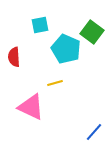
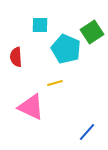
cyan square: rotated 12 degrees clockwise
green square: rotated 20 degrees clockwise
red semicircle: moved 2 px right
blue line: moved 7 px left
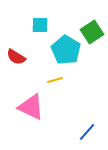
cyan pentagon: moved 1 px down; rotated 8 degrees clockwise
red semicircle: rotated 54 degrees counterclockwise
yellow line: moved 3 px up
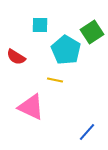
yellow line: rotated 28 degrees clockwise
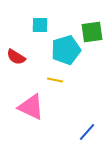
green square: rotated 25 degrees clockwise
cyan pentagon: rotated 24 degrees clockwise
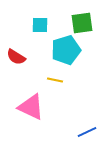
green square: moved 10 px left, 9 px up
blue line: rotated 24 degrees clockwise
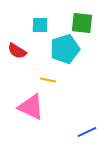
green square: rotated 15 degrees clockwise
cyan pentagon: moved 1 px left, 1 px up
red semicircle: moved 1 px right, 6 px up
yellow line: moved 7 px left
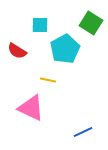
green square: moved 9 px right; rotated 25 degrees clockwise
cyan pentagon: rotated 12 degrees counterclockwise
pink triangle: moved 1 px down
blue line: moved 4 px left
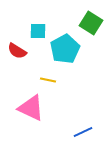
cyan square: moved 2 px left, 6 px down
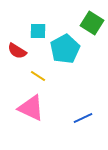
green square: moved 1 px right
yellow line: moved 10 px left, 4 px up; rotated 21 degrees clockwise
blue line: moved 14 px up
